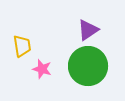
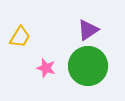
yellow trapezoid: moved 2 px left, 9 px up; rotated 40 degrees clockwise
pink star: moved 4 px right, 1 px up
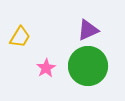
purple triangle: rotated 10 degrees clockwise
pink star: rotated 24 degrees clockwise
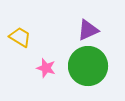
yellow trapezoid: rotated 90 degrees counterclockwise
pink star: rotated 24 degrees counterclockwise
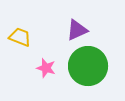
purple triangle: moved 11 px left
yellow trapezoid: rotated 10 degrees counterclockwise
